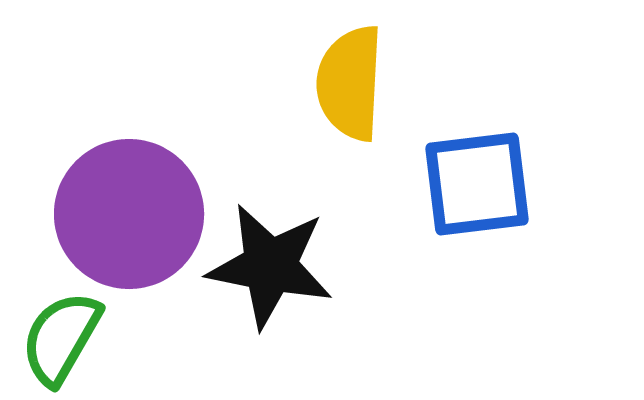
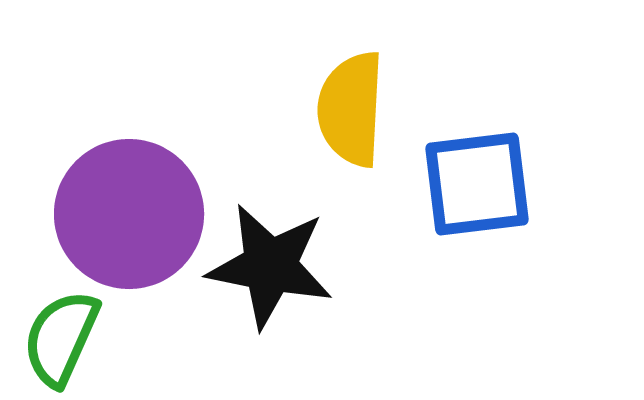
yellow semicircle: moved 1 px right, 26 px down
green semicircle: rotated 6 degrees counterclockwise
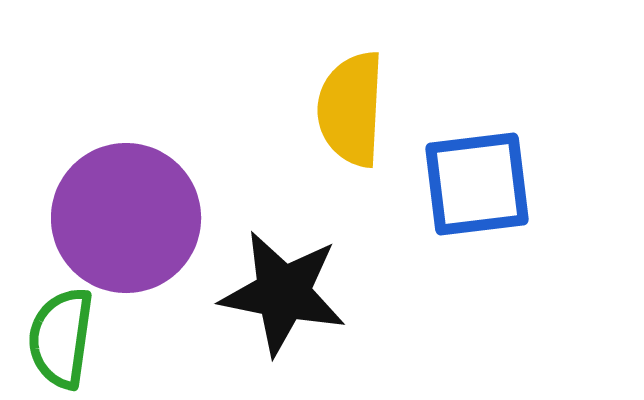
purple circle: moved 3 px left, 4 px down
black star: moved 13 px right, 27 px down
green semicircle: rotated 16 degrees counterclockwise
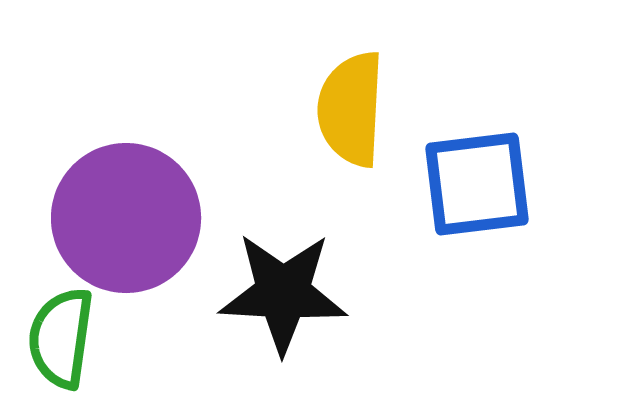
black star: rotated 8 degrees counterclockwise
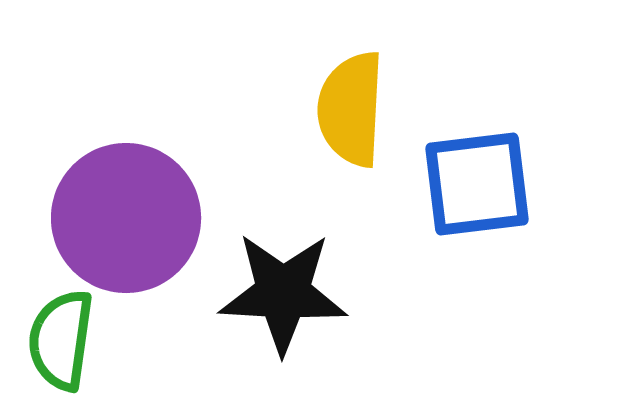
green semicircle: moved 2 px down
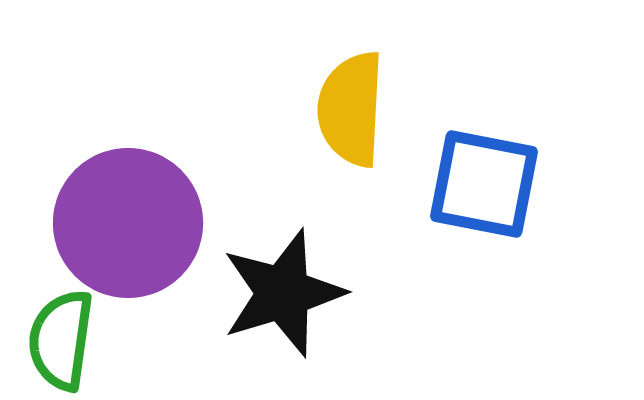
blue square: moved 7 px right; rotated 18 degrees clockwise
purple circle: moved 2 px right, 5 px down
black star: rotated 20 degrees counterclockwise
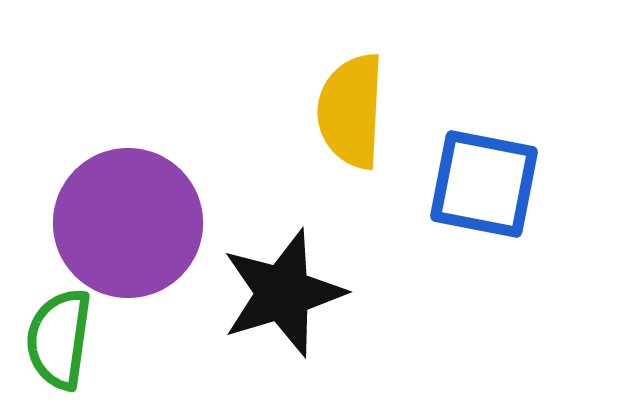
yellow semicircle: moved 2 px down
green semicircle: moved 2 px left, 1 px up
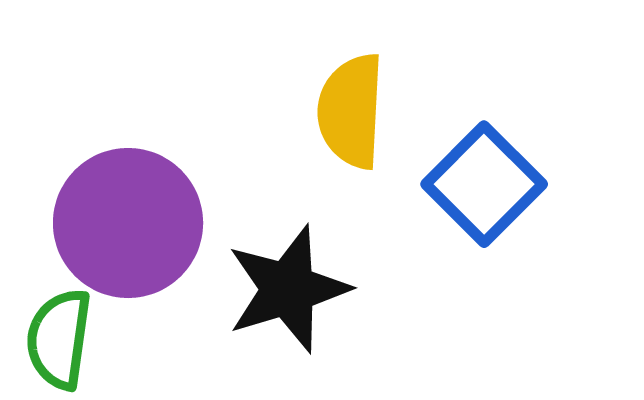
blue square: rotated 34 degrees clockwise
black star: moved 5 px right, 4 px up
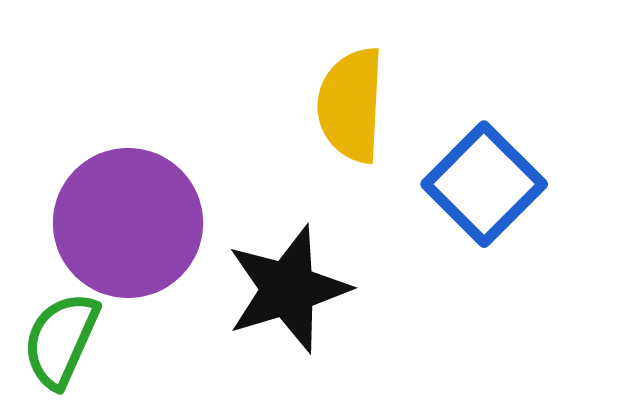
yellow semicircle: moved 6 px up
green semicircle: moved 2 px right, 1 px down; rotated 16 degrees clockwise
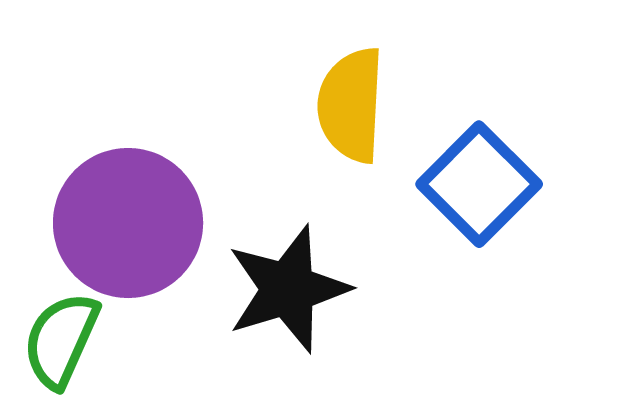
blue square: moved 5 px left
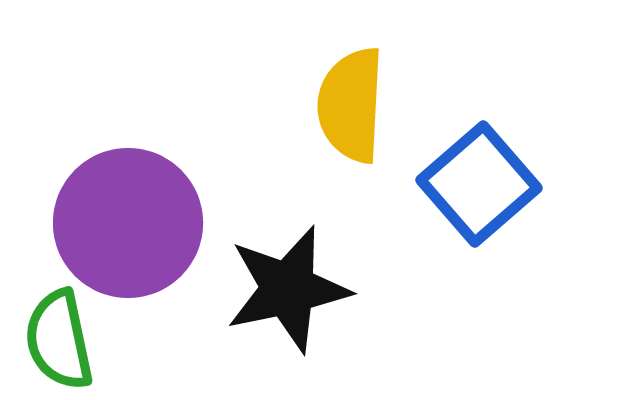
blue square: rotated 4 degrees clockwise
black star: rotated 5 degrees clockwise
green semicircle: moved 2 px left; rotated 36 degrees counterclockwise
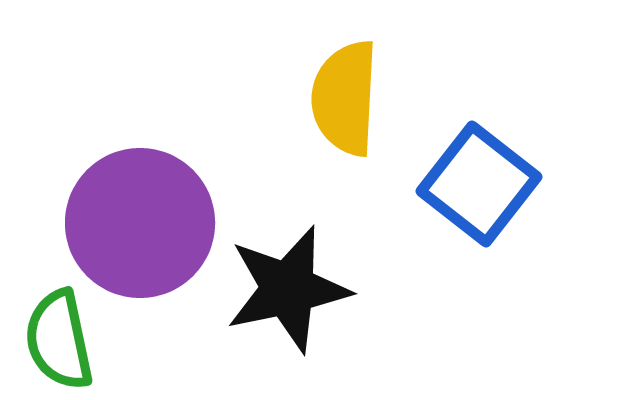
yellow semicircle: moved 6 px left, 7 px up
blue square: rotated 11 degrees counterclockwise
purple circle: moved 12 px right
